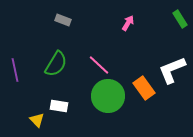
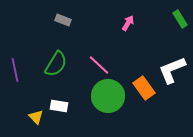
yellow triangle: moved 1 px left, 3 px up
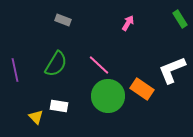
orange rectangle: moved 2 px left, 1 px down; rotated 20 degrees counterclockwise
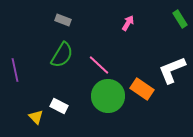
green semicircle: moved 6 px right, 9 px up
white rectangle: rotated 18 degrees clockwise
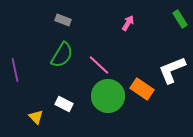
white rectangle: moved 5 px right, 2 px up
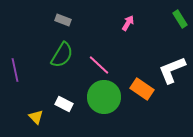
green circle: moved 4 px left, 1 px down
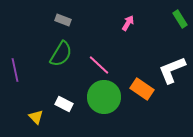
green semicircle: moved 1 px left, 1 px up
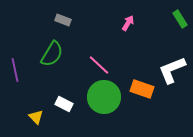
green semicircle: moved 9 px left
orange rectangle: rotated 15 degrees counterclockwise
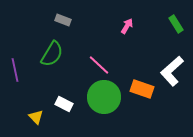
green rectangle: moved 4 px left, 5 px down
pink arrow: moved 1 px left, 3 px down
white L-shape: moved 1 px down; rotated 20 degrees counterclockwise
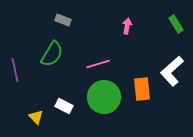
pink arrow: rotated 21 degrees counterclockwise
pink line: moved 1 px left, 1 px up; rotated 60 degrees counterclockwise
orange rectangle: rotated 65 degrees clockwise
white rectangle: moved 2 px down
